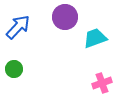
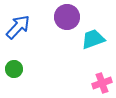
purple circle: moved 2 px right
cyan trapezoid: moved 2 px left, 1 px down
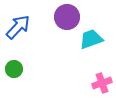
cyan trapezoid: moved 2 px left
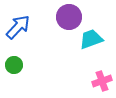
purple circle: moved 2 px right
green circle: moved 4 px up
pink cross: moved 2 px up
